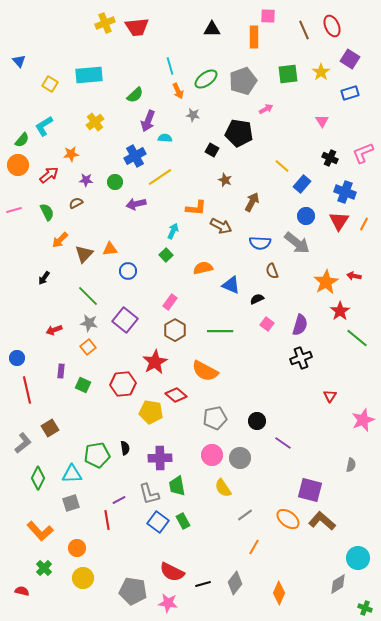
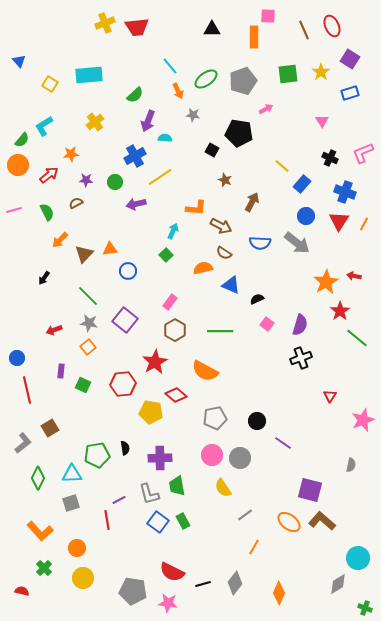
cyan line at (170, 66): rotated 24 degrees counterclockwise
brown semicircle at (272, 271): moved 48 px left, 18 px up; rotated 35 degrees counterclockwise
orange ellipse at (288, 519): moved 1 px right, 3 px down
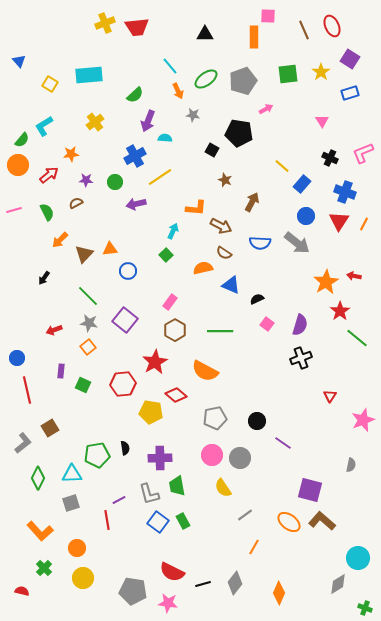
black triangle at (212, 29): moved 7 px left, 5 px down
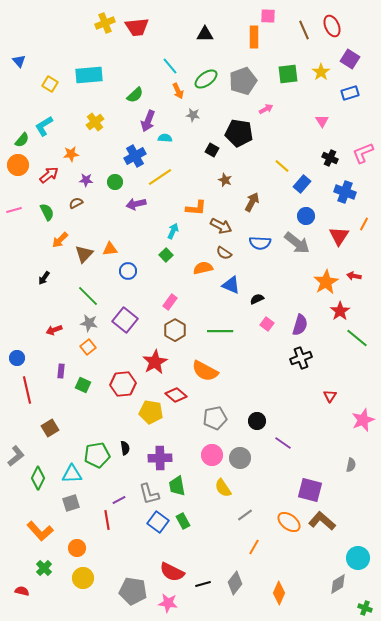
red triangle at (339, 221): moved 15 px down
gray L-shape at (23, 443): moved 7 px left, 13 px down
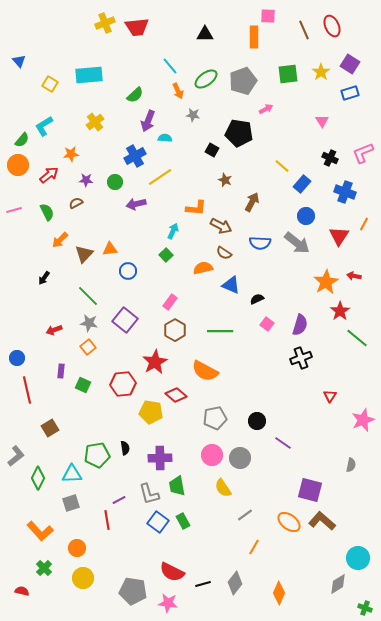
purple square at (350, 59): moved 5 px down
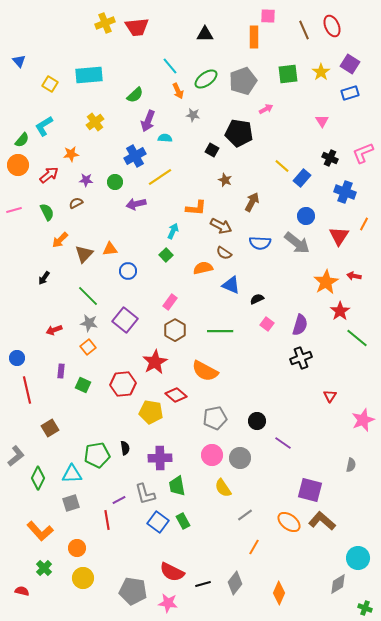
blue rectangle at (302, 184): moved 6 px up
gray L-shape at (149, 494): moved 4 px left
